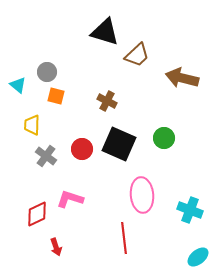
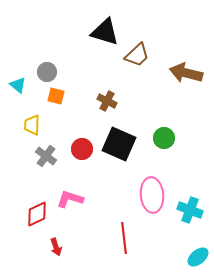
brown arrow: moved 4 px right, 5 px up
pink ellipse: moved 10 px right
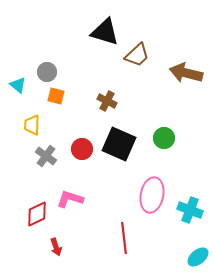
pink ellipse: rotated 16 degrees clockwise
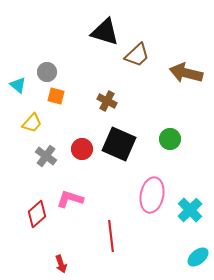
yellow trapezoid: moved 2 px up; rotated 140 degrees counterclockwise
green circle: moved 6 px right, 1 px down
cyan cross: rotated 25 degrees clockwise
red diamond: rotated 16 degrees counterclockwise
red line: moved 13 px left, 2 px up
red arrow: moved 5 px right, 17 px down
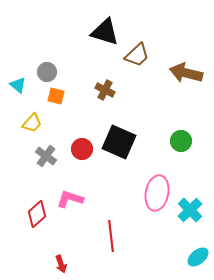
brown cross: moved 2 px left, 11 px up
green circle: moved 11 px right, 2 px down
black square: moved 2 px up
pink ellipse: moved 5 px right, 2 px up
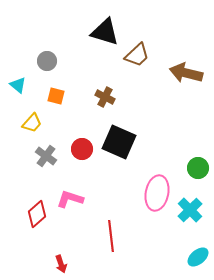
gray circle: moved 11 px up
brown cross: moved 7 px down
green circle: moved 17 px right, 27 px down
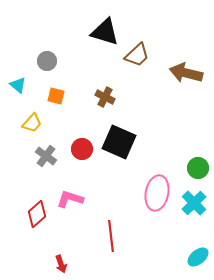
cyan cross: moved 4 px right, 7 px up
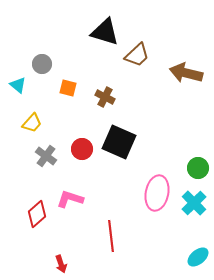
gray circle: moved 5 px left, 3 px down
orange square: moved 12 px right, 8 px up
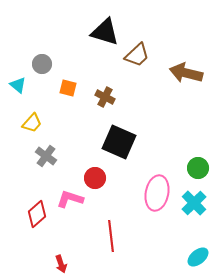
red circle: moved 13 px right, 29 px down
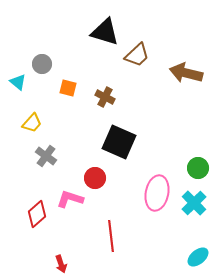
cyan triangle: moved 3 px up
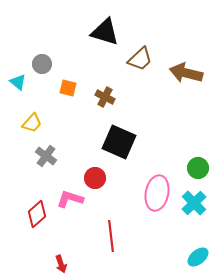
brown trapezoid: moved 3 px right, 4 px down
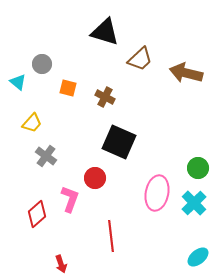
pink L-shape: rotated 92 degrees clockwise
